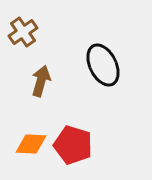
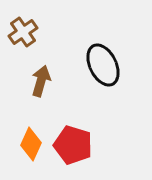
orange diamond: rotated 68 degrees counterclockwise
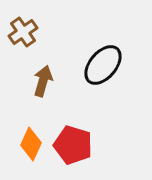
black ellipse: rotated 66 degrees clockwise
brown arrow: moved 2 px right
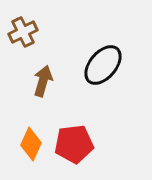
brown cross: rotated 8 degrees clockwise
red pentagon: moved 1 px right, 1 px up; rotated 24 degrees counterclockwise
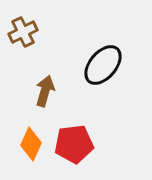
brown arrow: moved 2 px right, 10 px down
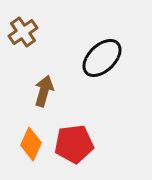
brown cross: rotated 8 degrees counterclockwise
black ellipse: moved 1 px left, 7 px up; rotated 6 degrees clockwise
brown arrow: moved 1 px left
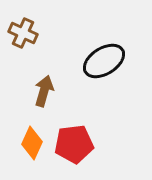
brown cross: moved 1 px down; rotated 32 degrees counterclockwise
black ellipse: moved 2 px right, 3 px down; rotated 12 degrees clockwise
orange diamond: moved 1 px right, 1 px up
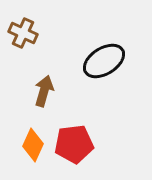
orange diamond: moved 1 px right, 2 px down
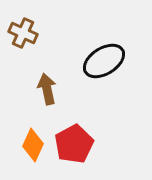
brown arrow: moved 3 px right, 2 px up; rotated 28 degrees counterclockwise
red pentagon: rotated 21 degrees counterclockwise
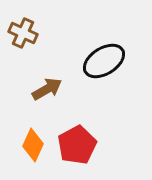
brown arrow: rotated 72 degrees clockwise
red pentagon: moved 3 px right, 1 px down
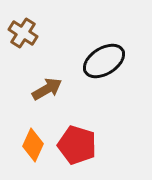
brown cross: rotated 8 degrees clockwise
red pentagon: rotated 27 degrees counterclockwise
